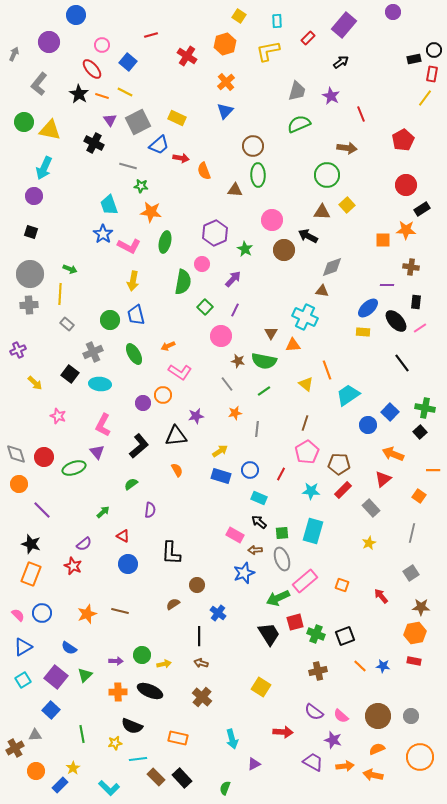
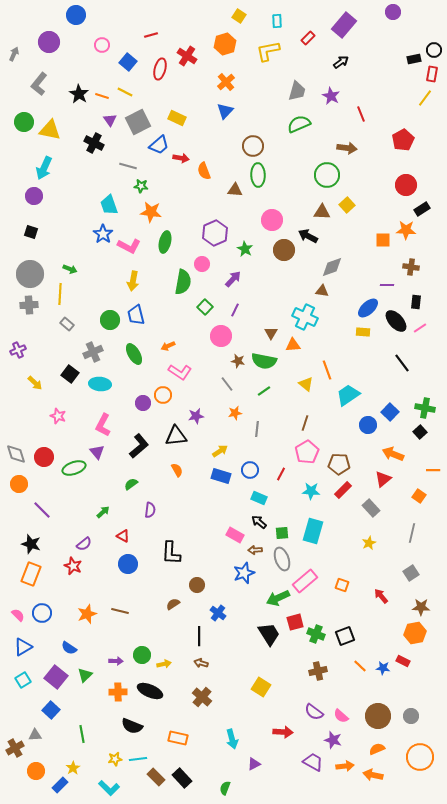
red ellipse at (92, 69): moved 68 px right; rotated 55 degrees clockwise
red rectangle at (414, 661): moved 11 px left; rotated 16 degrees clockwise
blue star at (383, 666): moved 2 px down
yellow star at (115, 743): moved 16 px down
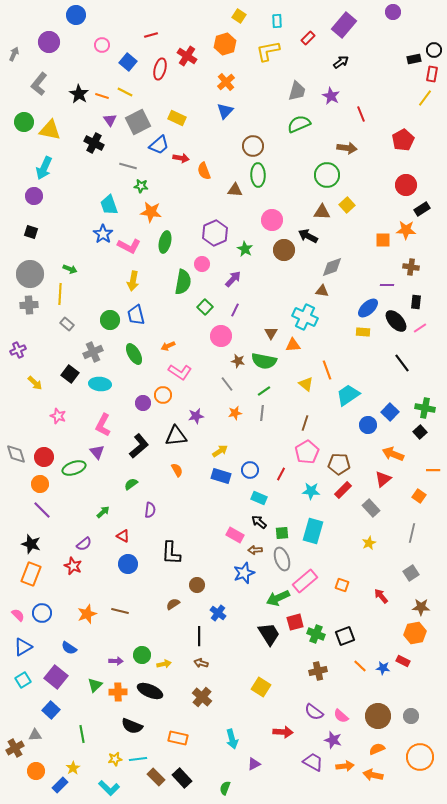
gray line at (257, 429): moved 5 px right, 16 px up
orange circle at (19, 484): moved 21 px right
green triangle at (85, 675): moved 10 px right, 10 px down
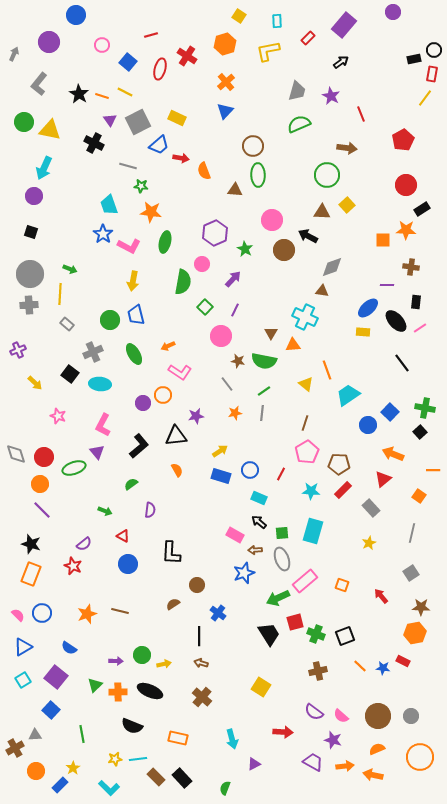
green arrow at (103, 512): moved 2 px right, 1 px up; rotated 64 degrees clockwise
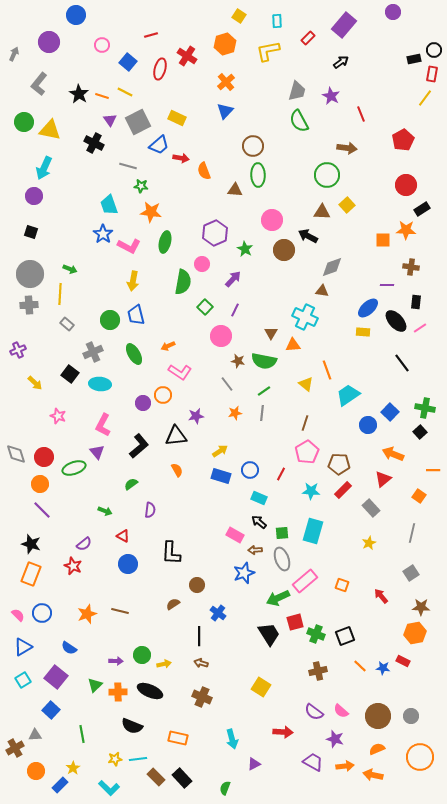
green semicircle at (299, 124): moved 3 px up; rotated 95 degrees counterclockwise
brown cross at (202, 697): rotated 18 degrees counterclockwise
pink semicircle at (341, 716): moved 5 px up
purple star at (333, 740): moved 2 px right, 1 px up
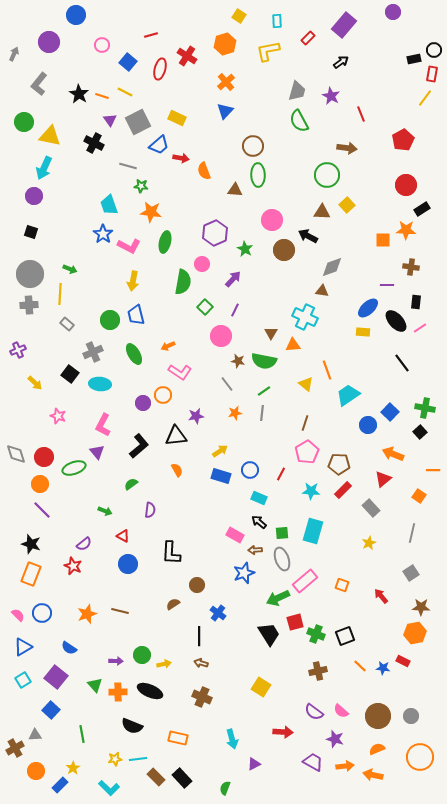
yellow triangle at (50, 130): moved 6 px down
green triangle at (95, 685): rotated 28 degrees counterclockwise
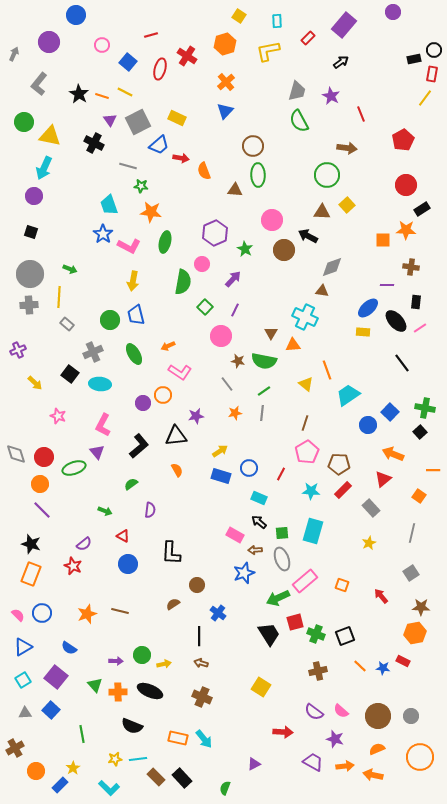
yellow line at (60, 294): moved 1 px left, 3 px down
blue circle at (250, 470): moved 1 px left, 2 px up
gray triangle at (35, 735): moved 10 px left, 22 px up
cyan arrow at (232, 739): moved 28 px left; rotated 24 degrees counterclockwise
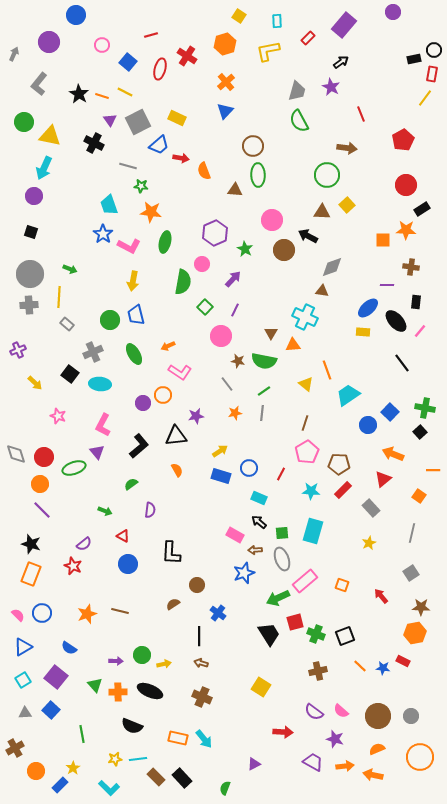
purple star at (331, 96): moved 9 px up
pink line at (420, 328): moved 3 px down; rotated 16 degrees counterclockwise
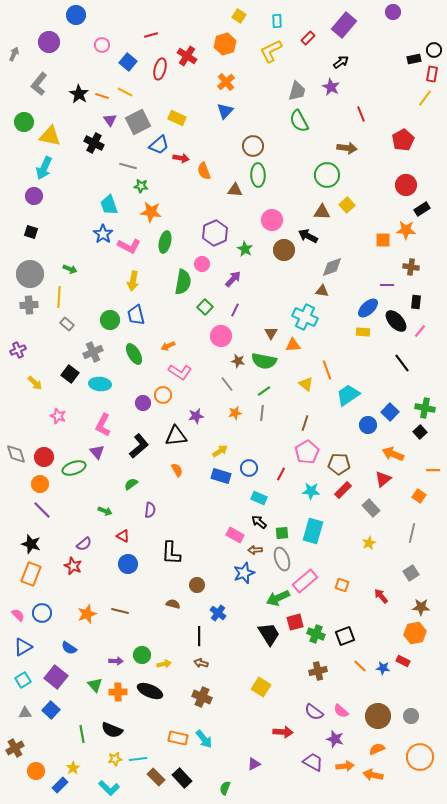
yellow L-shape at (268, 51): moved 3 px right; rotated 15 degrees counterclockwise
brown semicircle at (173, 604): rotated 48 degrees clockwise
black semicircle at (132, 726): moved 20 px left, 4 px down
